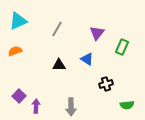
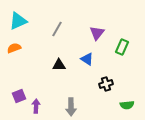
orange semicircle: moved 1 px left, 3 px up
purple square: rotated 24 degrees clockwise
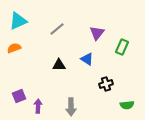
gray line: rotated 21 degrees clockwise
purple arrow: moved 2 px right
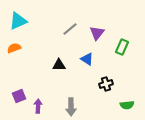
gray line: moved 13 px right
